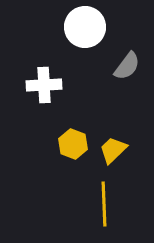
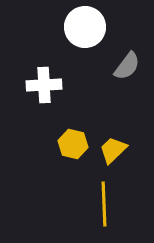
yellow hexagon: rotated 8 degrees counterclockwise
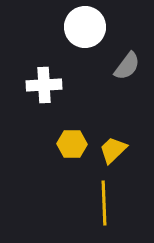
yellow hexagon: moved 1 px left; rotated 12 degrees counterclockwise
yellow line: moved 1 px up
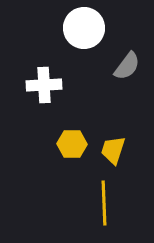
white circle: moved 1 px left, 1 px down
yellow trapezoid: rotated 28 degrees counterclockwise
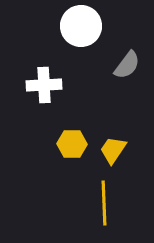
white circle: moved 3 px left, 2 px up
gray semicircle: moved 1 px up
yellow trapezoid: rotated 16 degrees clockwise
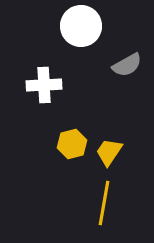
gray semicircle: rotated 24 degrees clockwise
yellow hexagon: rotated 16 degrees counterclockwise
yellow trapezoid: moved 4 px left, 2 px down
yellow line: rotated 12 degrees clockwise
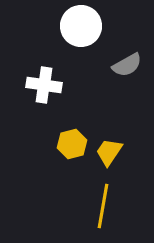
white cross: rotated 12 degrees clockwise
yellow line: moved 1 px left, 3 px down
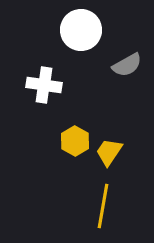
white circle: moved 4 px down
yellow hexagon: moved 3 px right, 3 px up; rotated 16 degrees counterclockwise
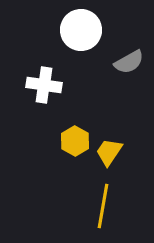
gray semicircle: moved 2 px right, 3 px up
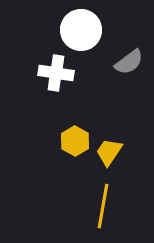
gray semicircle: rotated 8 degrees counterclockwise
white cross: moved 12 px right, 12 px up
